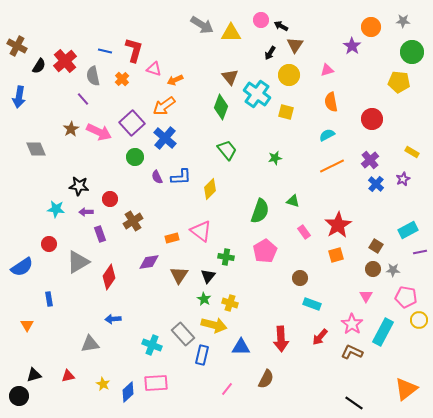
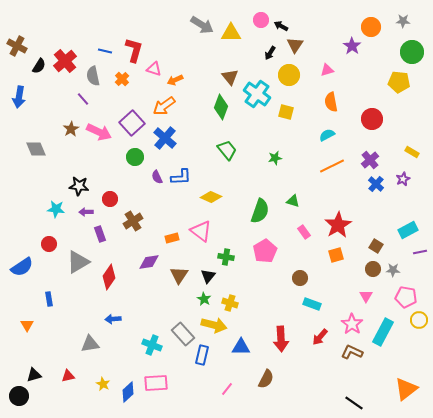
yellow diamond at (210, 189): moved 1 px right, 8 px down; rotated 70 degrees clockwise
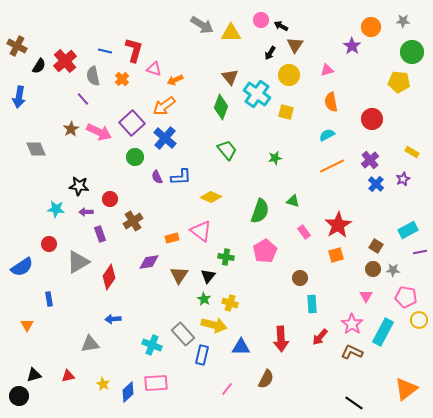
cyan rectangle at (312, 304): rotated 66 degrees clockwise
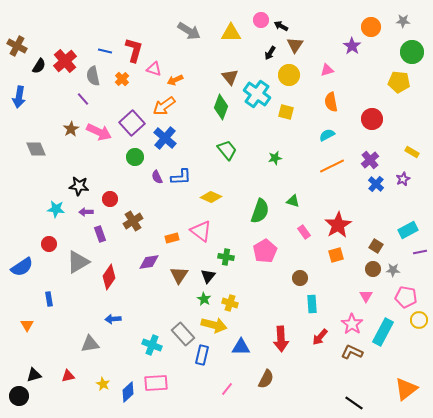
gray arrow at (202, 25): moved 13 px left, 6 px down
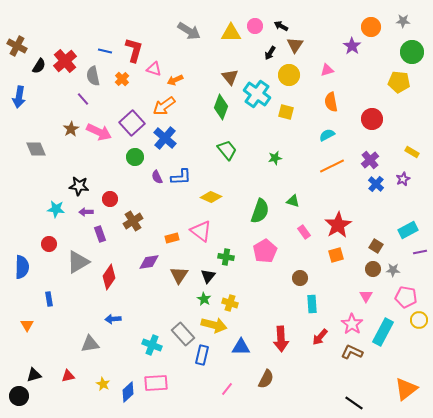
pink circle at (261, 20): moved 6 px left, 6 px down
blue semicircle at (22, 267): rotated 55 degrees counterclockwise
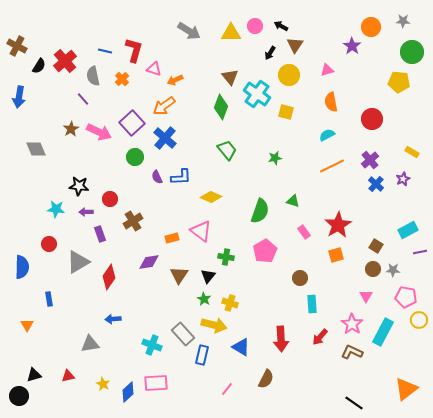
blue triangle at (241, 347): rotated 30 degrees clockwise
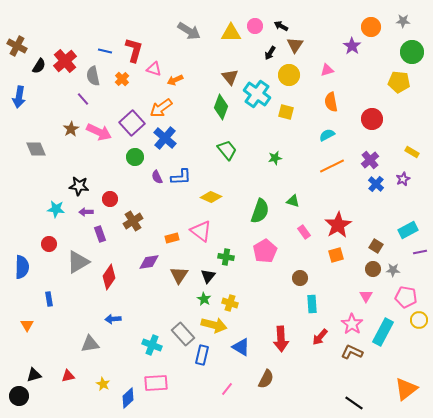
orange arrow at (164, 106): moved 3 px left, 2 px down
blue diamond at (128, 392): moved 6 px down
